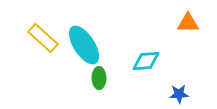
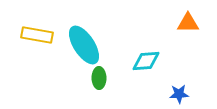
yellow rectangle: moved 6 px left, 3 px up; rotated 32 degrees counterclockwise
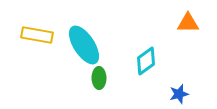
cyan diamond: rotated 32 degrees counterclockwise
blue star: rotated 12 degrees counterclockwise
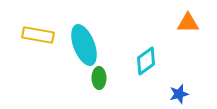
yellow rectangle: moved 1 px right
cyan ellipse: rotated 12 degrees clockwise
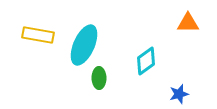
cyan ellipse: rotated 45 degrees clockwise
